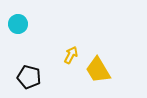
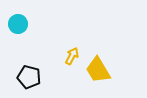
yellow arrow: moved 1 px right, 1 px down
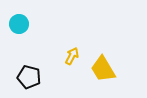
cyan circle: moved 1 px right
yellow trapezoid: moved 5 px right, 1 px up
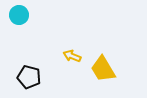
cyan circle: moved 9 px up
yellow arrow: rotated 96 degrees counterclockwise
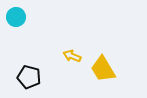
cyan circle: moved 3 px left, 2 px down
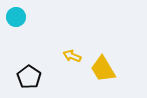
black pentagon: rotated 20 degrees clockwise
